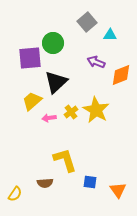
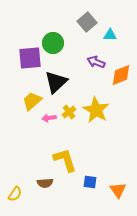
yellow cross: moved 2 px left
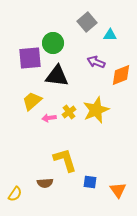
black triangle: moved 1 px right, 6 px up; rotated 50 degrees clockwise
yellow star: rotated 20 degrees clockwise
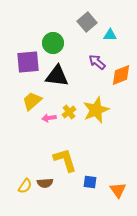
purple square: moved 2 px left, 4 px down
purple arrow: moved 1 px right; rotated 18 degrees clockwise
yellow semicircle: moved 10 px right, 8 px up
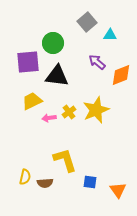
yellow trapezoid: rotated 15 degrees clockwise
yellow semicircle: moved 9 px up; rotated 21 degrees counterclockwise
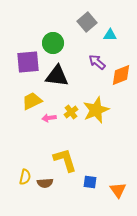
yellow cross: moved 2 px right
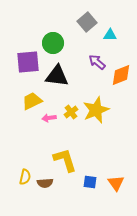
orange triangle: moved 2 px left, 7 px up
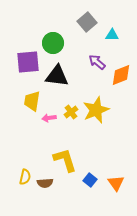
cyan triangle: moved 2 px right
yellow trapezoid: rotated 55 degrees counterclockwise
blue square: moved 2 px up; rotated 32 degrees clockwise
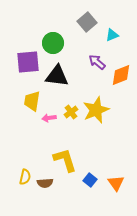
cyan triangle: rotated 24 degrees counterclockwise
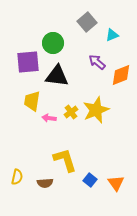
pink arrow: rotated 16 degrees clockwise
yellow semicircle: moved 8 px left
